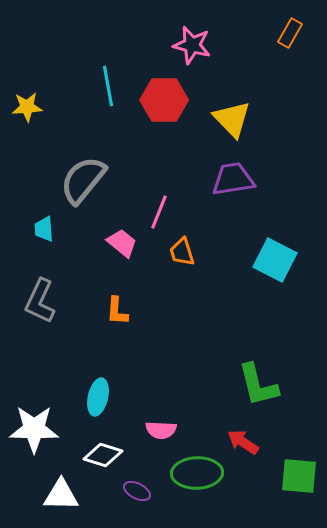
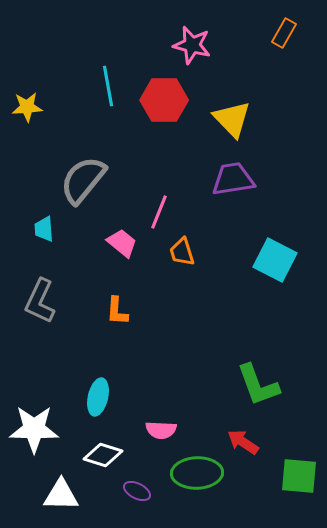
orange rectangle: moved 6 px left
green L-shape: rotated 6 degrees counterclockwise
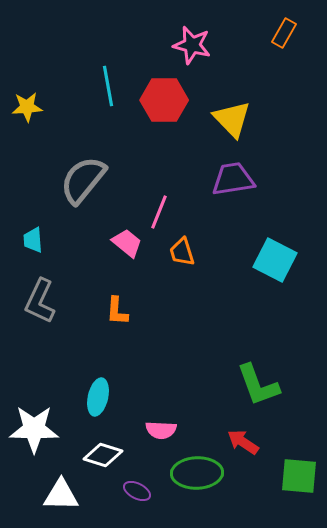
cyan trapezoid: moved 11 px left, 11 px down
pink trapezoid: moved 5 px right
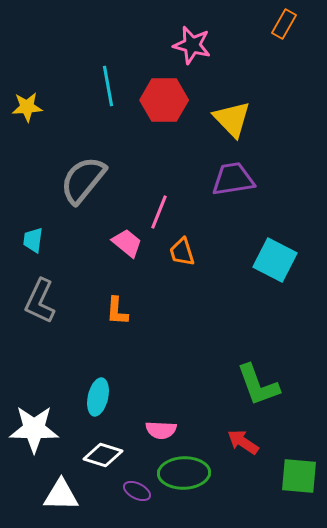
orange rectangle: moved 9 px up
cyan trapezoid: rotated 12 degrees clockwise
green ellipse: moved 13 px left
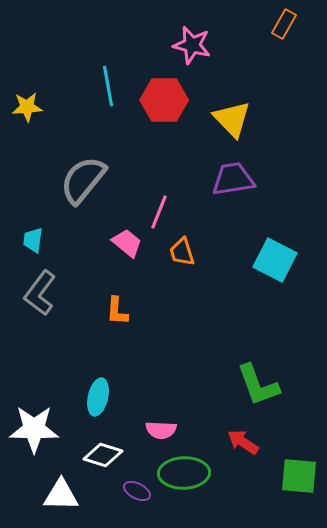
gray L-shape: moved 8 px up; rotated 12 degrees clockwise
